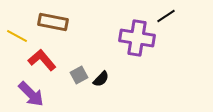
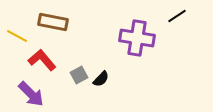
black line: moved 11 px right
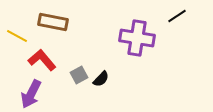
purple arrow: rotated 72 degrees clockwise
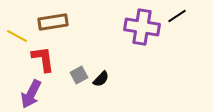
brown rectangle: rotated 20 degrees counterclockwise
purple cross: moved 5 px right, 11 px up
red L-shape: moved 1 px right, 1 px up; rotated 32 degrees clockwise
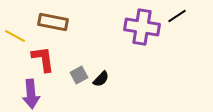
brown rectangle: rotated 20 degrees clockwise
yellow line: moved 2 px left
purple arrow: rotated 32 degrees counterclockwise
